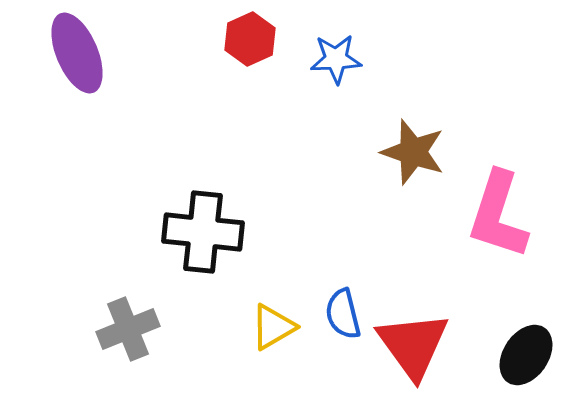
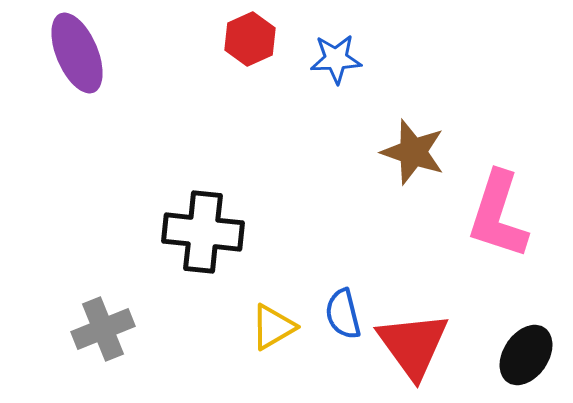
gray cross: moved 25 px left
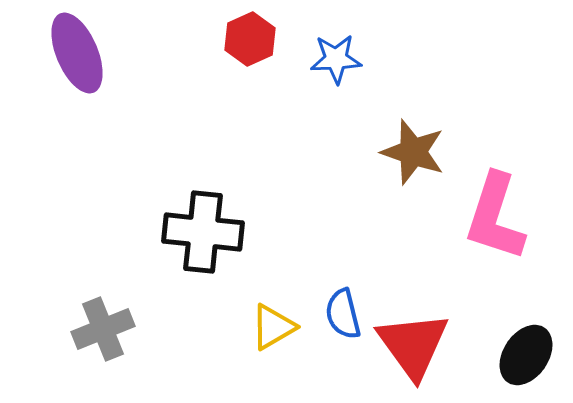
pink L-shape: moved 3 px left, 2 px down
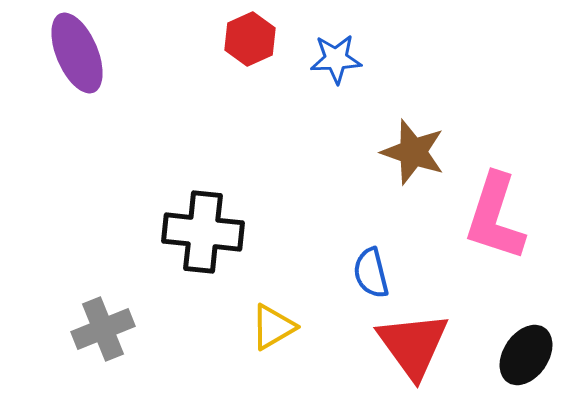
blue semicircle: moved 28 px right, 41 px up
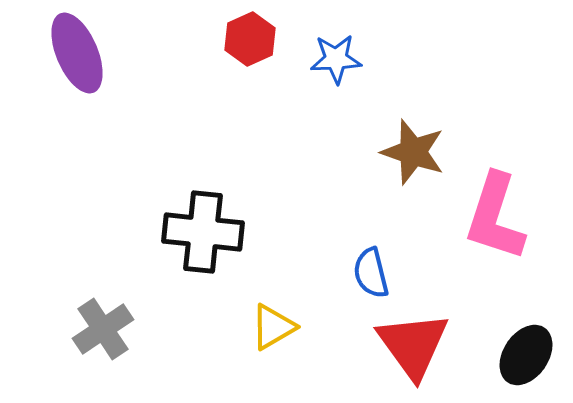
gray cross: rotated 12 degrees counterclockwise
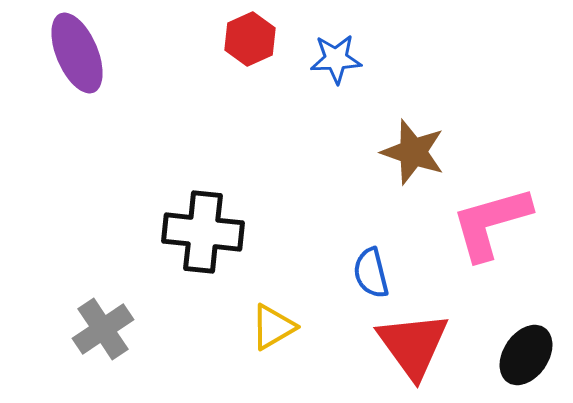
pink L-shape: moved 4 px left, 6 px down; rotated 56 degrees clockwise
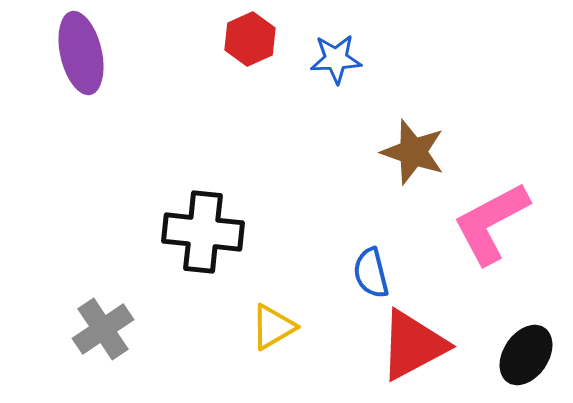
purple ellipse: moved 4 px right; rotated 10 degrees clockwise
pink L-shape: rotated 12 degrees counterclockwise
red triangle: rotated 38 degrees clockwise
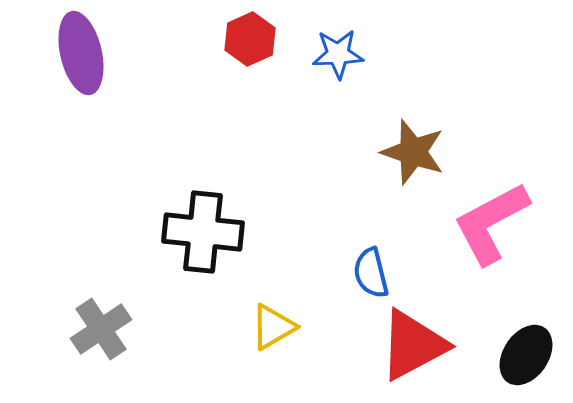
blue star: moved 2 px right, 5 px up
gray cross: moved 2 px left
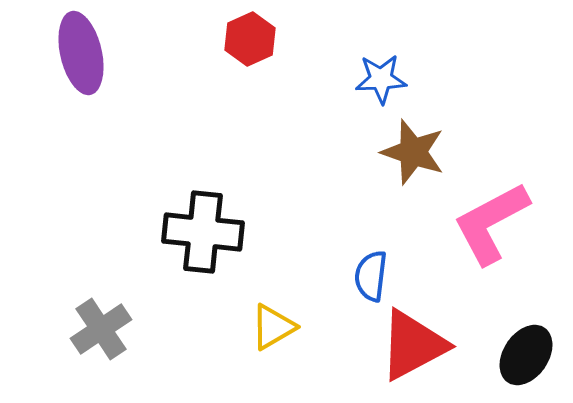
blue star: moved 43 px right, 25 px down
blue semicircle: moved 3 px down; rotated 21 degrees clockwise
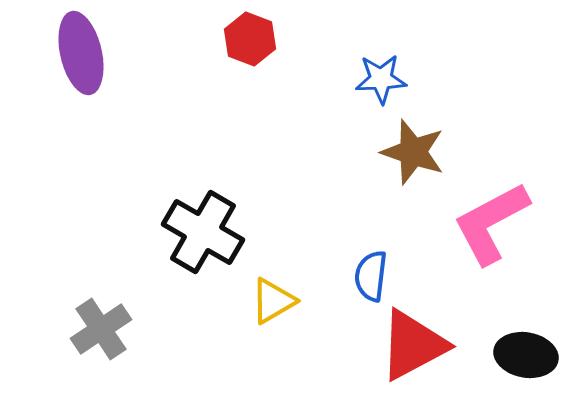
red hexagon: rotated 15 degrees counterclockwise
black cross: rotated 24 degrees clockwise
yellow triangle: moved 26 px up
black ellipse: rotated 66 degrees clockwise
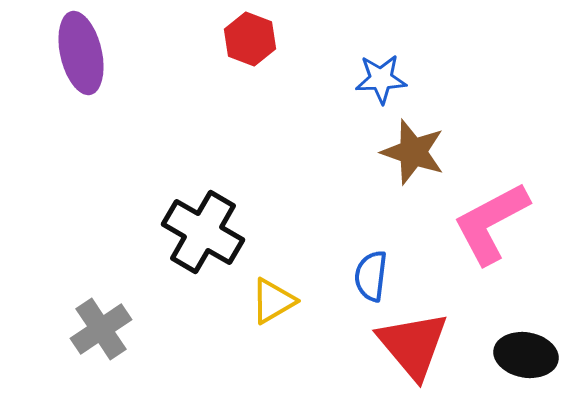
red triangle: rotated 42 degrees counterclockwise
